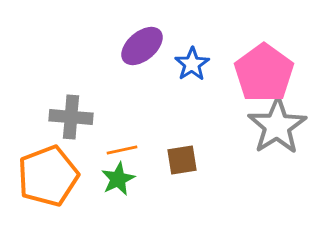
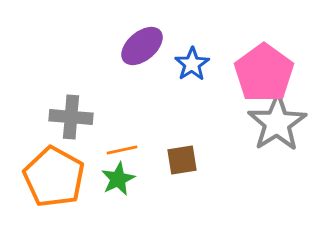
gray star: moved 3 px up
orange pentagon: moved 6 px right, 1 px down; rotated 22 degrees counterclockwise
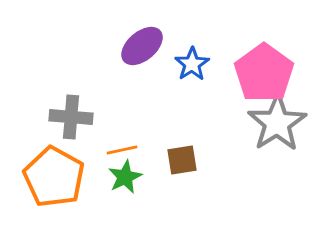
green star: moved 7 px right, 2 px up
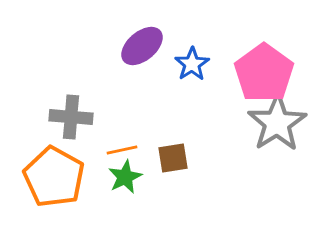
brown square: moved 9 px left, 2 px up
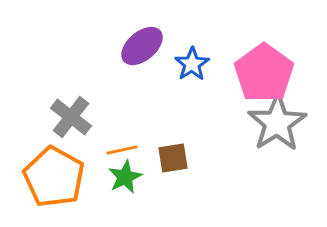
gray cross: rotated 33 degrees clockwise
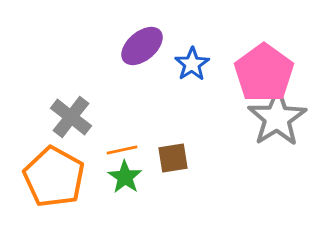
gray star: moved 5 px up
green star: rotated 12 degrees counterclockwise
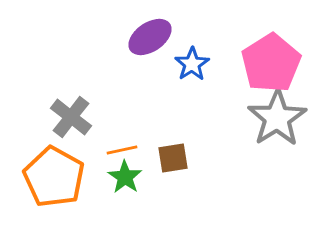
purple ellipse: moved 8 px right, 9 px up; rotated 6 degrees clockwise
pink pentagon: moved 7 px right, 10 px up; rotated 4 degrees clockwise
